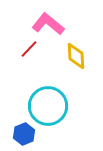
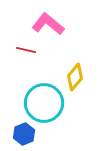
red line: moved 3 px left, 1 px down; rotated 60 degrees clockwise
yellow diamond: moved 1 px left, 21 px down; rotated 44 degrees clockwise
cyan circle: moved 4 px left, 3 px up
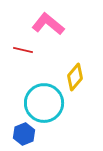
red line: moved 3 px left
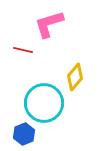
pink L-shape: moved 1 px right; rotated 56 degrees counterclockwise
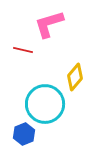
cyan circle: moved 1 px right, 1 px down
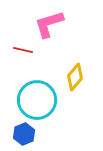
cyan circle: moved 8 px left, 4 px up
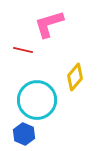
blue hexagon: rotated 15 degrees counterclockwise
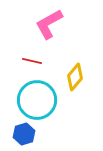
pink L-shape: rotated 12 degrees counterclockwise
red line: moved 9 px right, 11 px down
blue hexagon: rotated 20 degrees clockwise
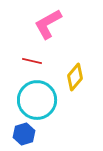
pink L-shape: moved 1 px left
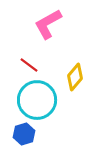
red line: moved 3 px left, 4 px down; rotated 24 degrees clockwise
